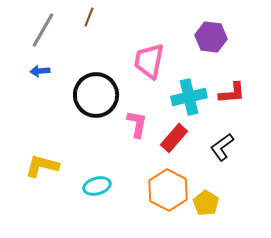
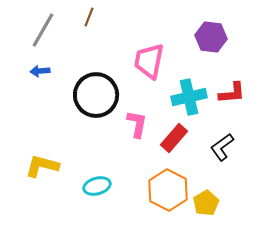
yellow pentagon: rotated 10 degrees clockwise
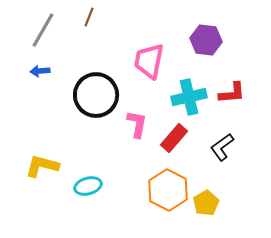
purple hexagon: moved 5 px left, 3 px down
cyan ellipse: moved 9 px left
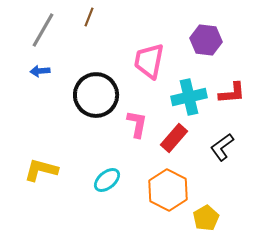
yellow L-shape: moved 1 px left, 4 px down
cyan ellipse: moved 19 px right, 6 px up; rotated 24 degrees counterclockwise
yellow pentagon: moved 15 px down
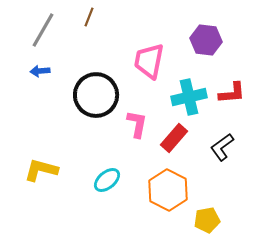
yellow pentagon: moved 1 px right, 2 px down; rotated 20 degrees clockwise
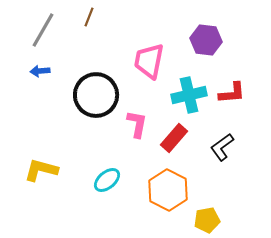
cyan cross: moved 2 px up
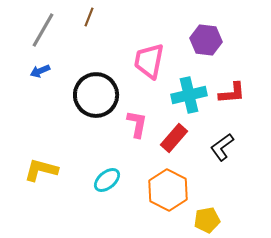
blue arrow: rotated 18 degrees counterclockwise
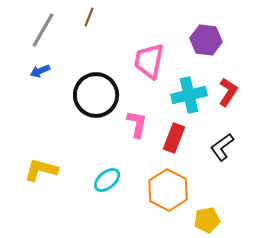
red L-shape: moved 4 px left, 1 px up; rotated 52 degrees counterclockwise
red rectangle: rotated 20 degrees counterclockwise
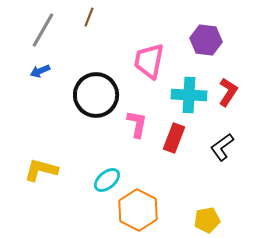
cyan cross: rotated 16 degrees clockwise
orange hexagon: moved 30 px left, 20 px down
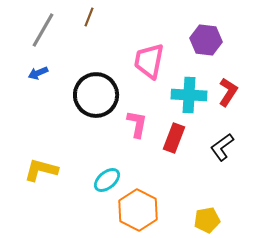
blue arrow: moved 2 px left, 2 px down
